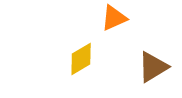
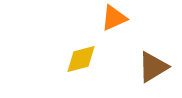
yellow diamond: rotated 16 degrees clockwise
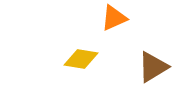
yellow diamond: rotated 24 degrees clockwise
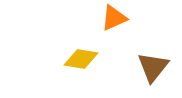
brown triangle: rotated 20 degrees counterclockwise
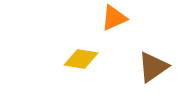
brown triangle: rotated 16 degrees clockwise
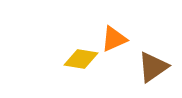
orange triangle: moved 21 px down
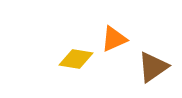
yellow diamond: moved 5 px left
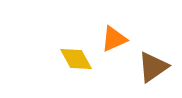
yellow diamond: rotated 52 degrees clockwise
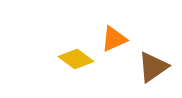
yellow diamond: rotated 24 degrees counterclockwise
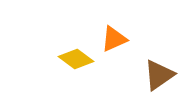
brown triangle: moved 6 px right, 8 px down
